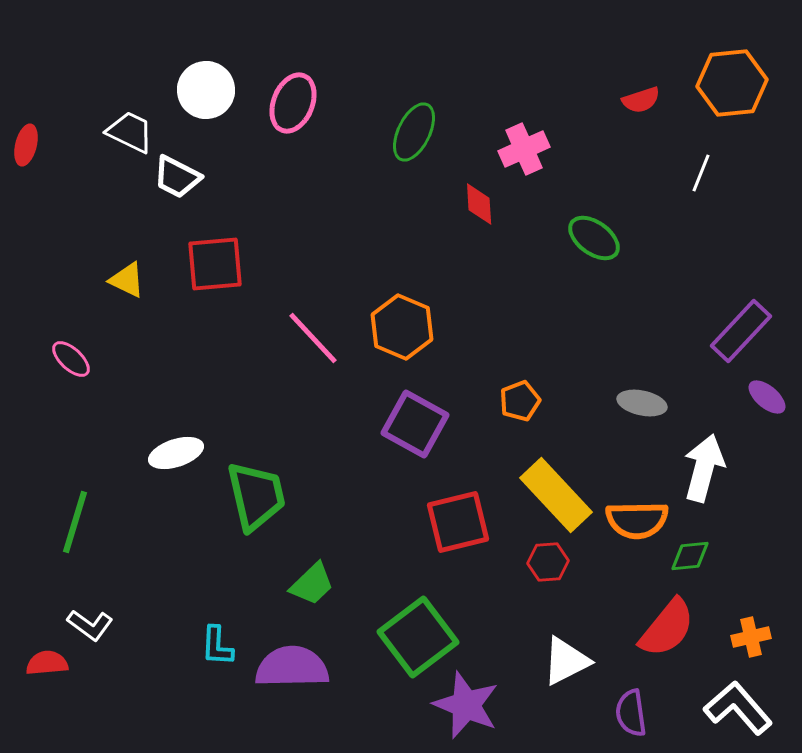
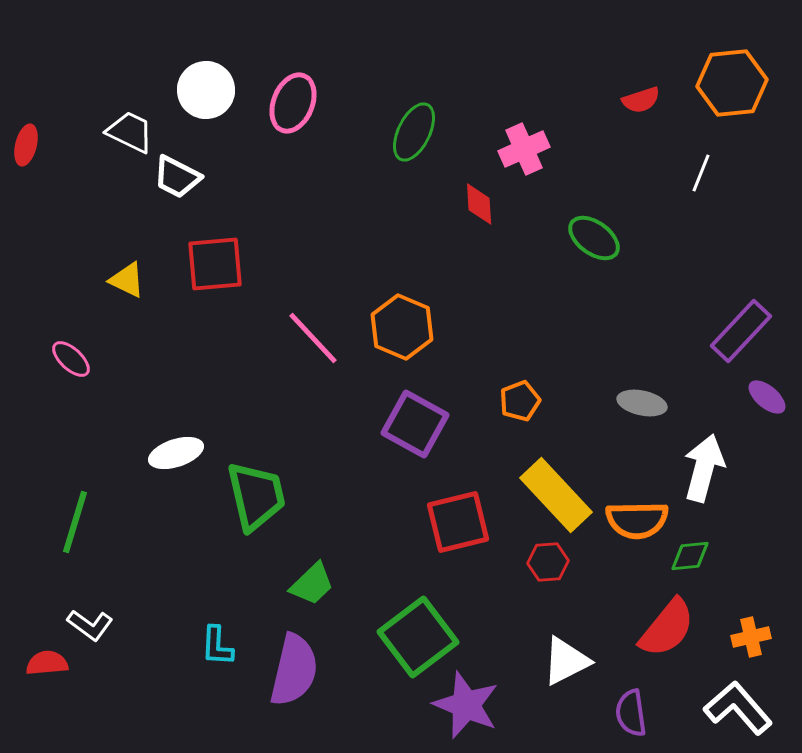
purple semicircle at (292, 667): moved 2 px right, 3 px down; rotated 104 degrees clockwise
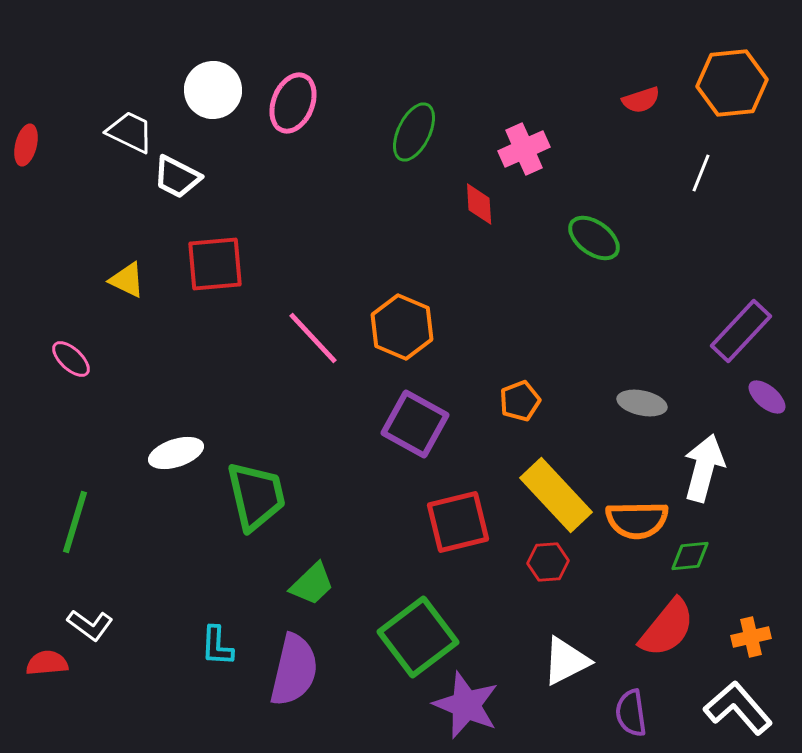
white circle at (206, 90): moved 7 px right
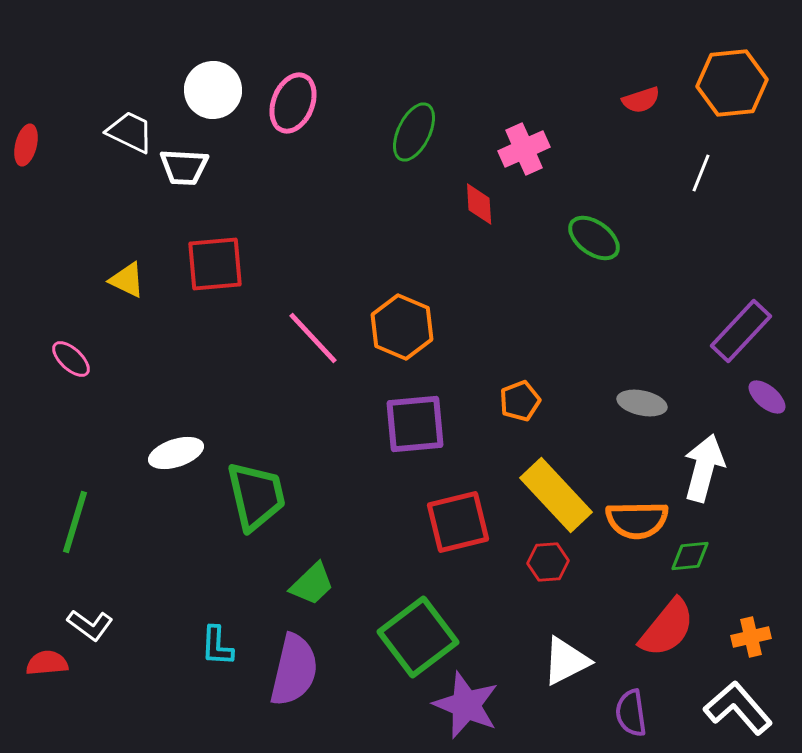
white trapezoid at (177, 177): moved 7 px right, 10 px up; rotated 24 degrees counterclockwise
purple square at (415, 424): rotated 34 degrees counterclockwise
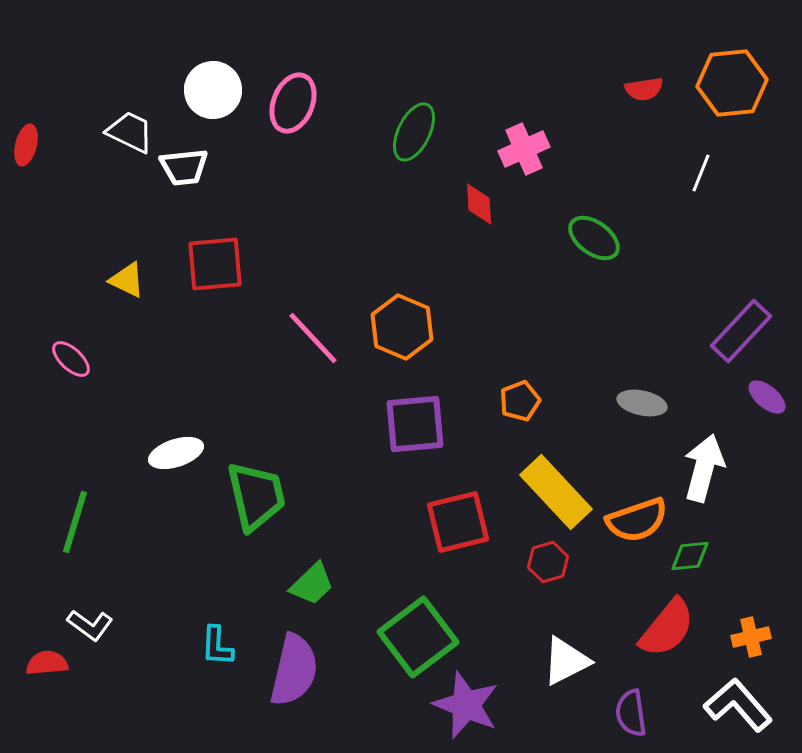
red semicircle at (641, 100): moved 3 px right, 11 px up; rotated 9 degrees clockwise
white trapezoid at (184, 167): rotated 9 degrees counterclockwise
yellow rectangle at (556, 495): moved 3 px up
orange semicircle at (637, 520): rotated 18 degrees counterclockwise
red hexagon at (548, 562): rotated 12 degrees counterclockwise
white L-shape at (738, 708): moved 3 px up
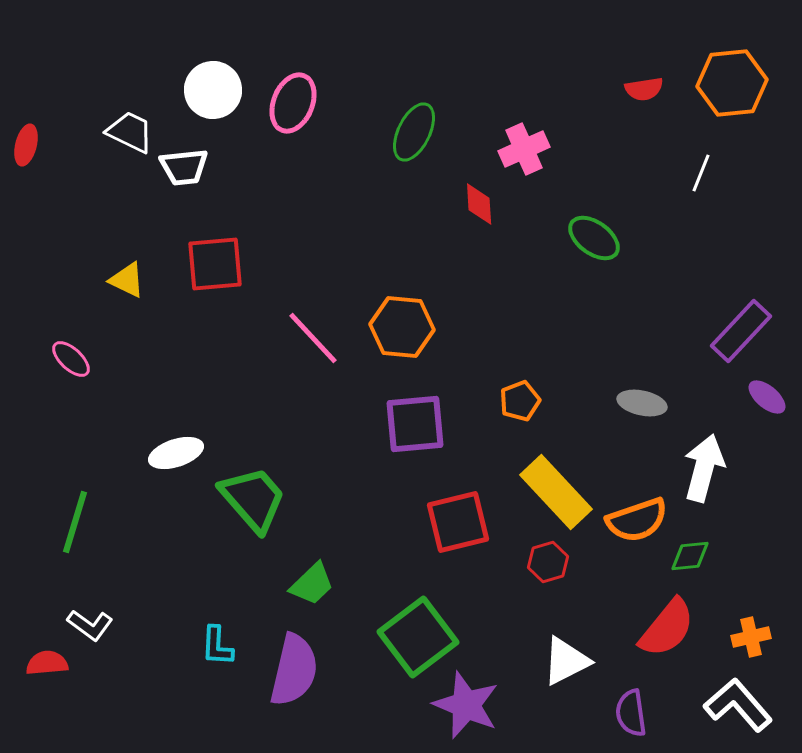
orange hexagon at (402, 327): rotated 18 degrees counterclockwise
green trapezoid at (256, 496): moved 3 px left, 3 px down; rotated 28 degrees counterclockwise
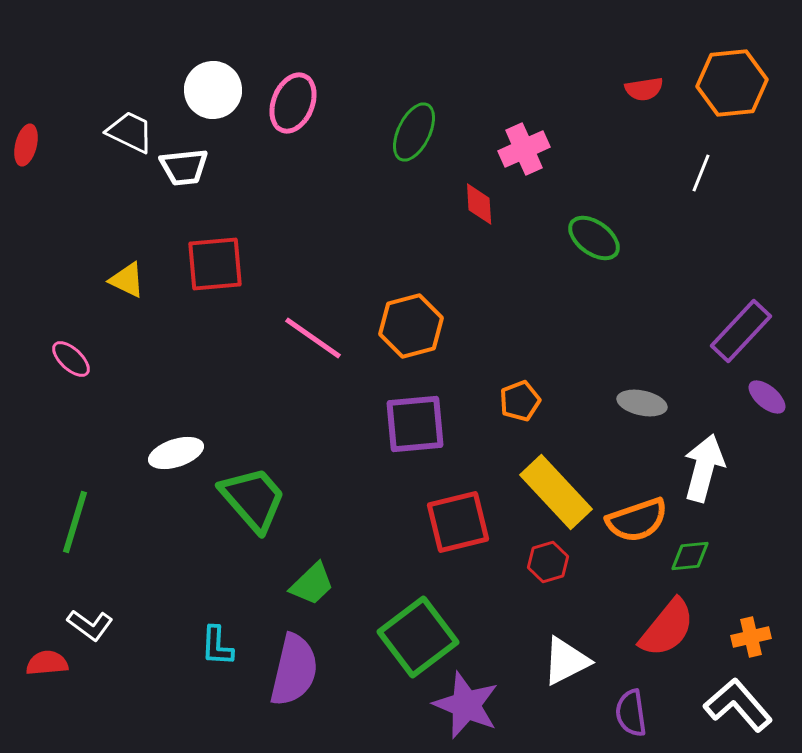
orange hexagon at (402, 327): moved 9 px right, 1 px up; rotated 20 degrees counterclockwise
pink line at (313, 338): rotated 12 degrees counterclockwise
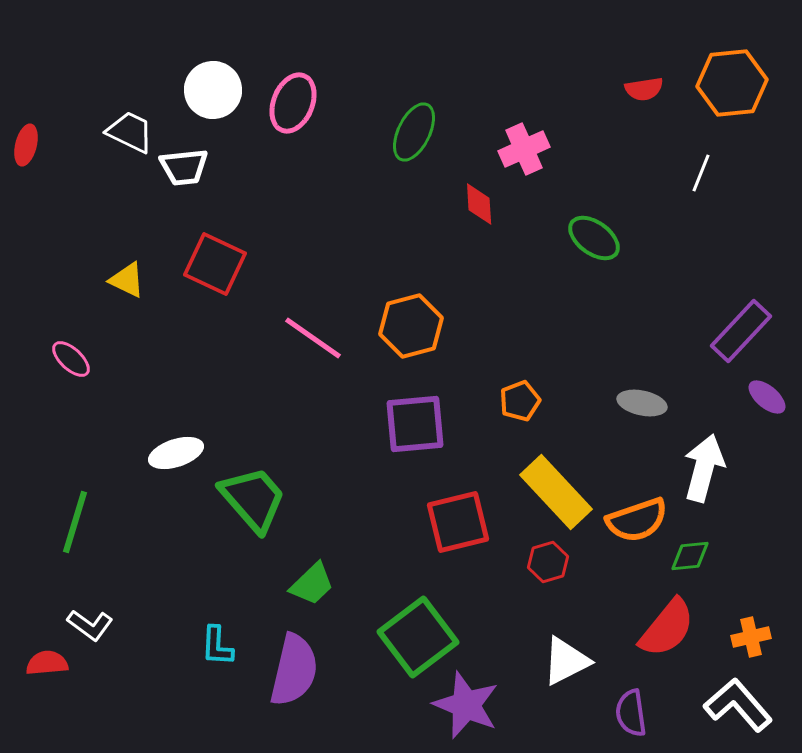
red square at (215, 264): rotated 30 degrees clockwise
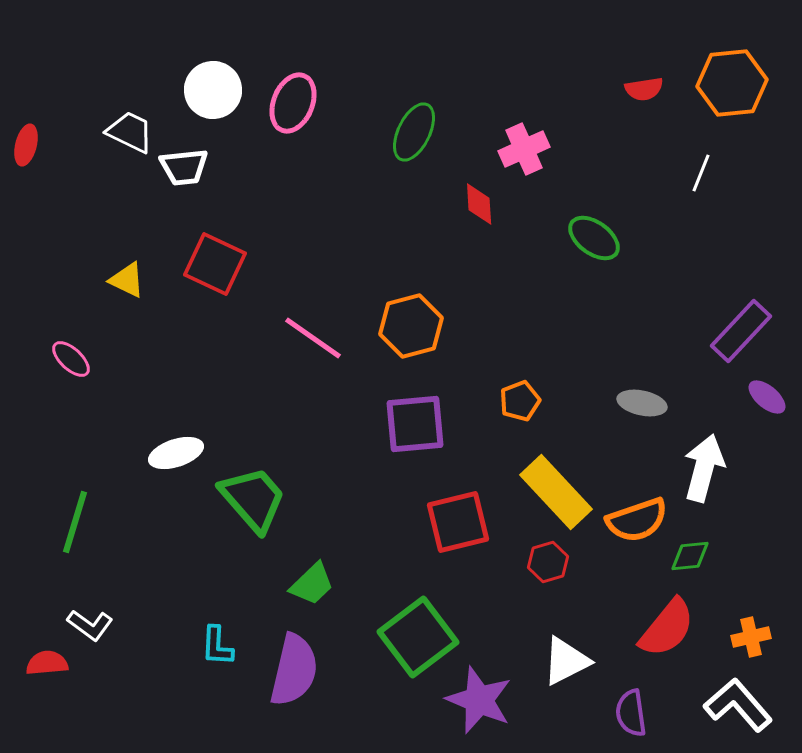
purple star at (466, 705): moved 13 px right, 5 px up
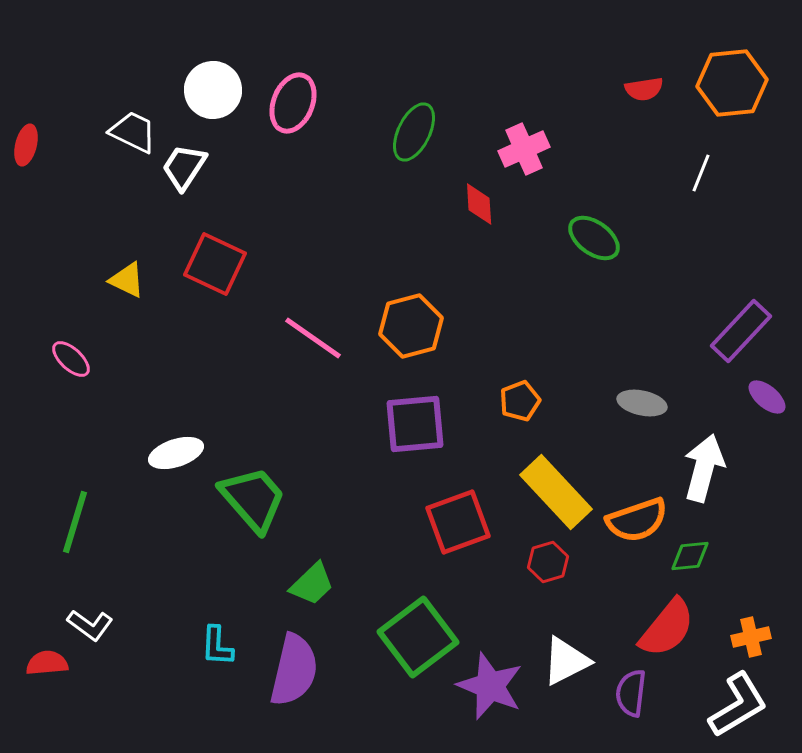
white trapezoid at (130, 132): moved 3 px right
white trapezoid at (184, 167): rotated 129 degrees clockwise
red square at (458, 522): rotated 6 degrees counterclockwise
purple star at (479, 700): moved 11 px right, 14 px up
white L-shape at (738, 705): rotated 100 degrees clockwise
purple semicircle at (631, 713): moved 20 px up; rotated 15 degrees clockwise
